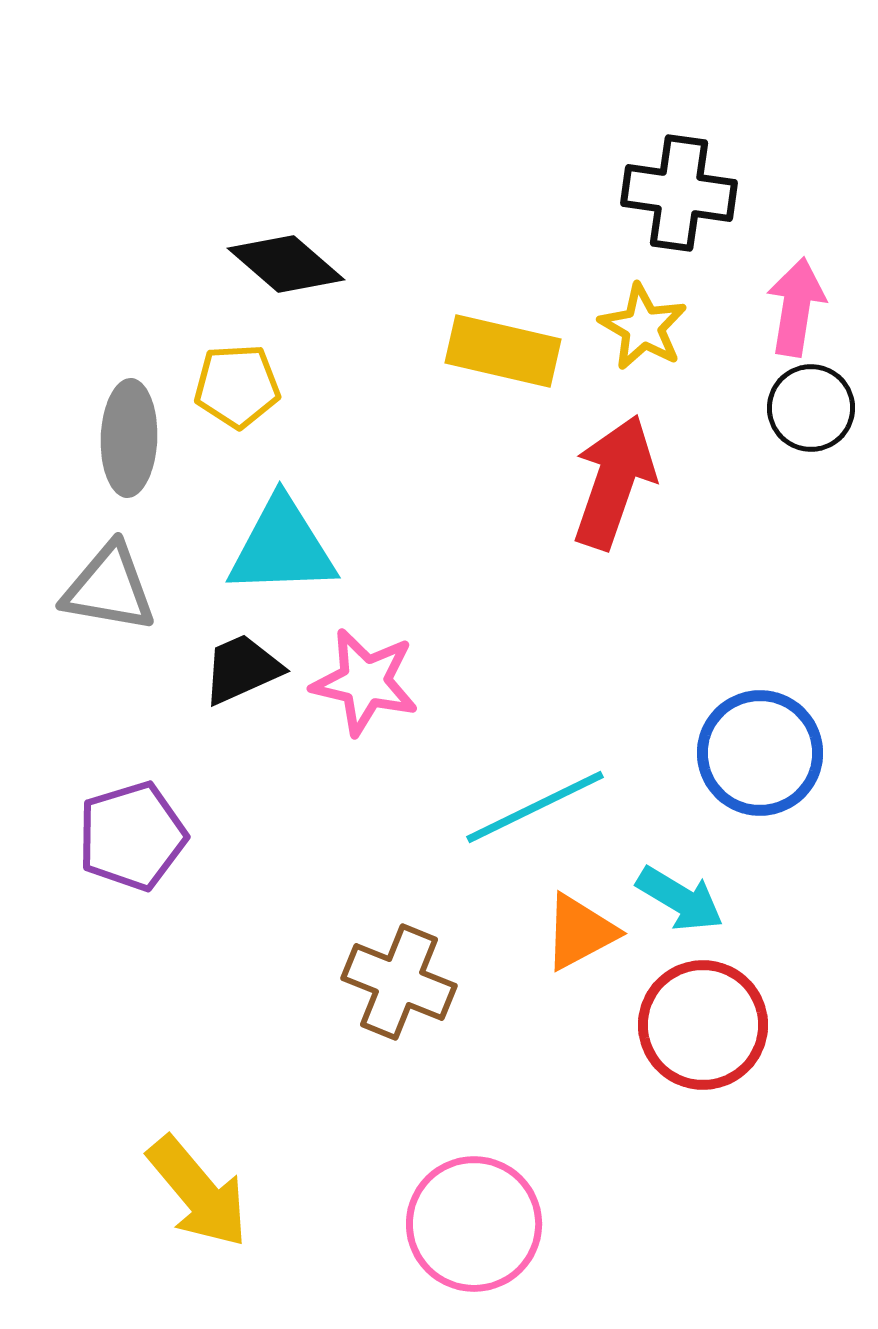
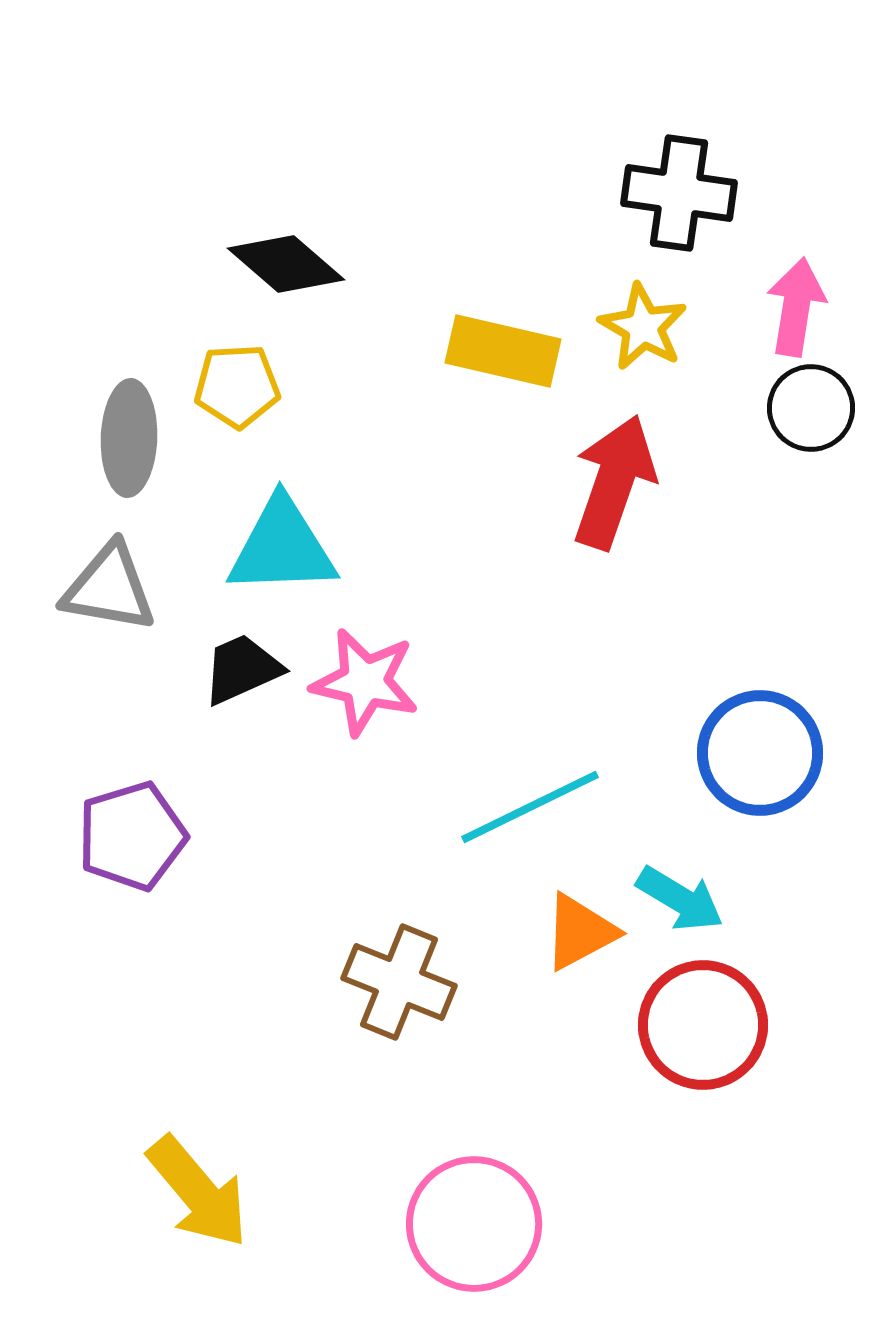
cyan line: moved 5 px left
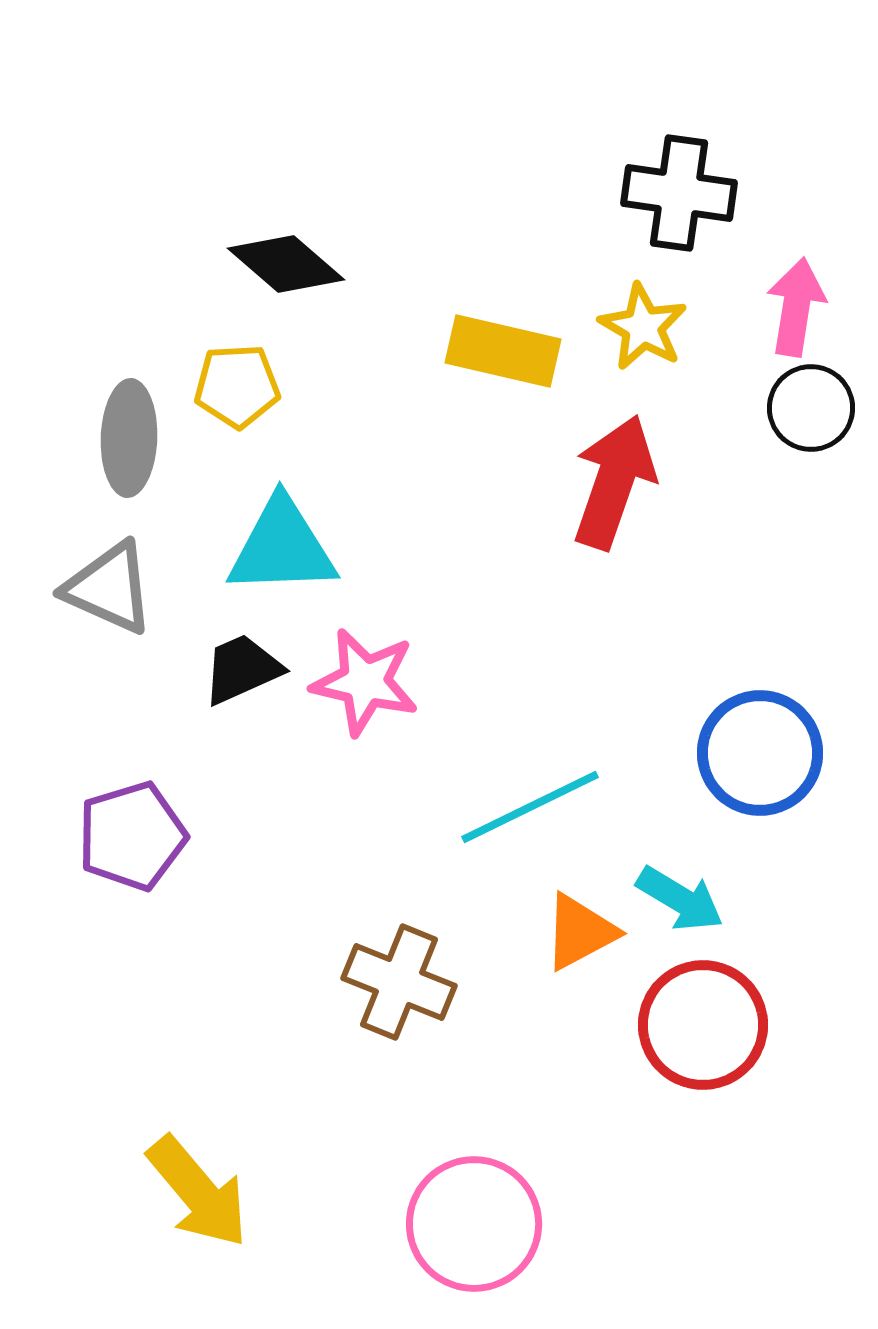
gray triangle: rotated 14 degrees clockwise
